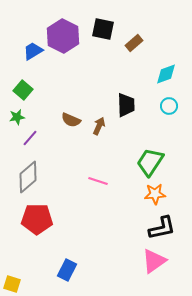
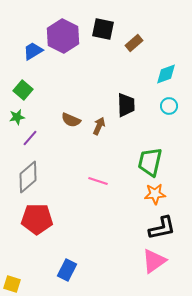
green trapezoid: rotated 20 degrees counterclockwise
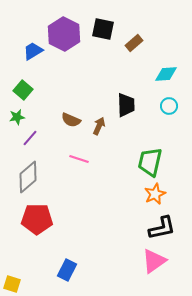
purple hexagon: moved 1 px right, 2 px up
cyan diamond: rotated 15 degrees clockwise
pink line: moved 19 px left, 22 px up
orange star: rotated 20 degrees counterclockwise
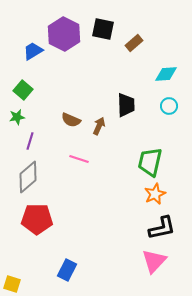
purple line: moved 3 px down; rotated 24 degrees counterclockwise
pink triangle: rotated 12 degrees counterclockwise
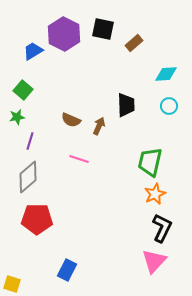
black L-shape: rotated 52 degrees counterclockwise
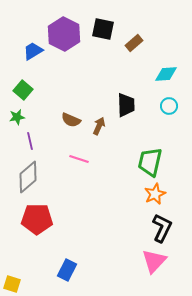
purple line: rotated 30 degrees counterclockwise
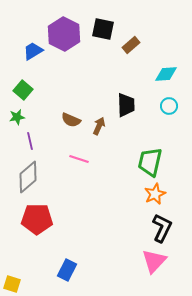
brown rectangle: moved 3 px left, 2 px down
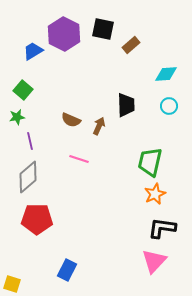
black L-shape: rotated 108 degrees counterclockwise
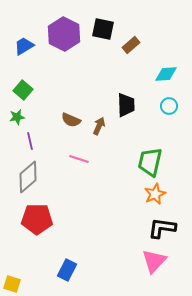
blue trapezoid: moved 9 px left, 5 px up
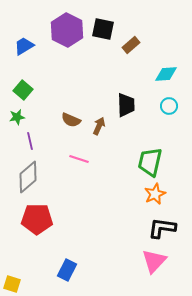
purple hexagon: moved 3 px right, 4 px up
